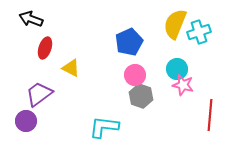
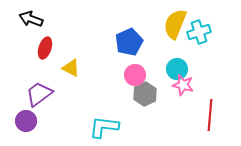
gray hexagon: moved 4 px right, 2 px up; rotated 15 degrees clockwise
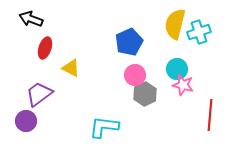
yellow semicircle: rotated 8 degrees counterclockwise
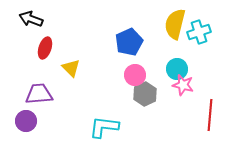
yellow triangle: rotated 18 degrees clockwise
purple trapezoid: rotated 32 degrees clockwise
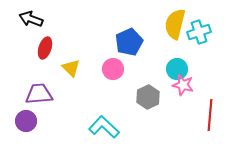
pink circle: moved 22 px left, 6 px up
gray hexagon: moved 3 px right, 3 px down
cyan L-shape: rotated 36 degrees clockwise
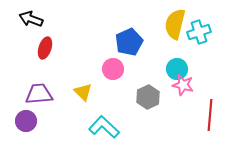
yellow triangle: moved 12 px right, 24 px down
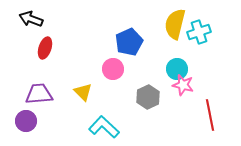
red line: rotated 16 degrees counterclockwise
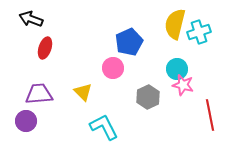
pink circle: moved 1 px up
cyan L-shape: rotated 20 degrees clockwise
